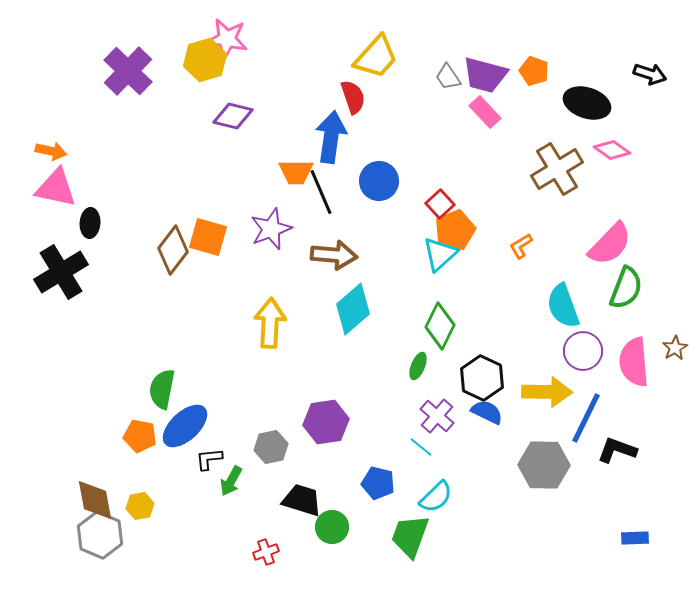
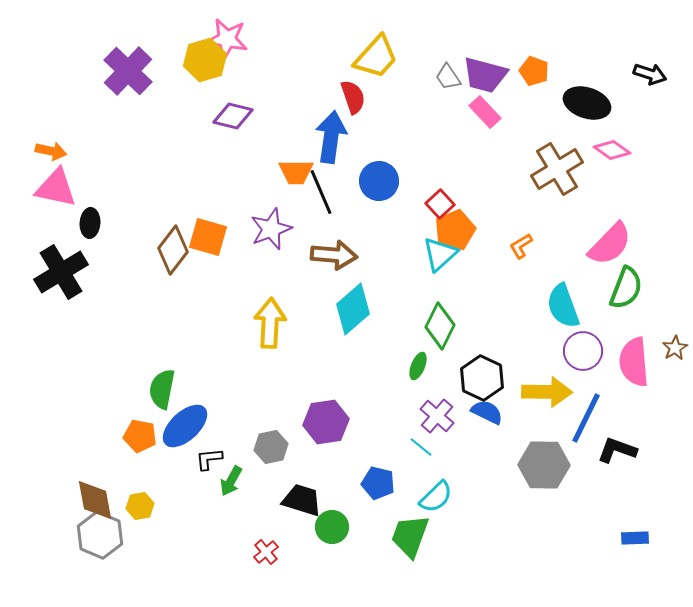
red cross at (266, 552): rotated 20 degrees counterclockwise
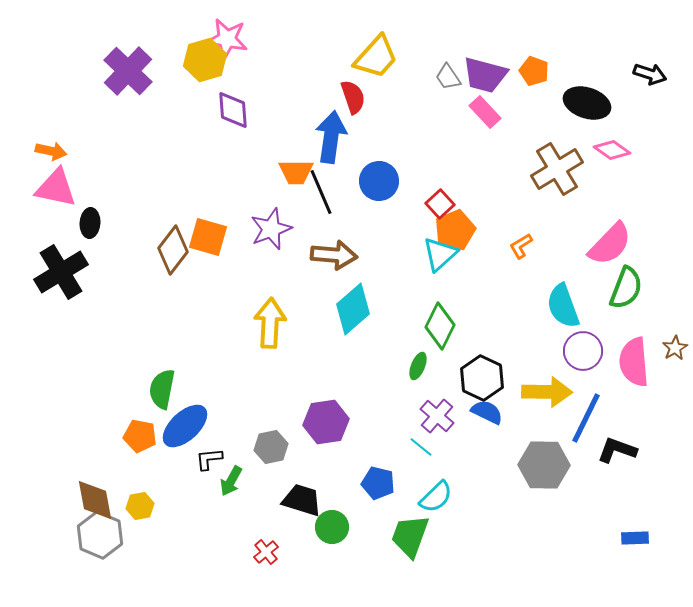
purple diamond at (233, 116): moved 6 px up; rotated 72 degrees clockwise
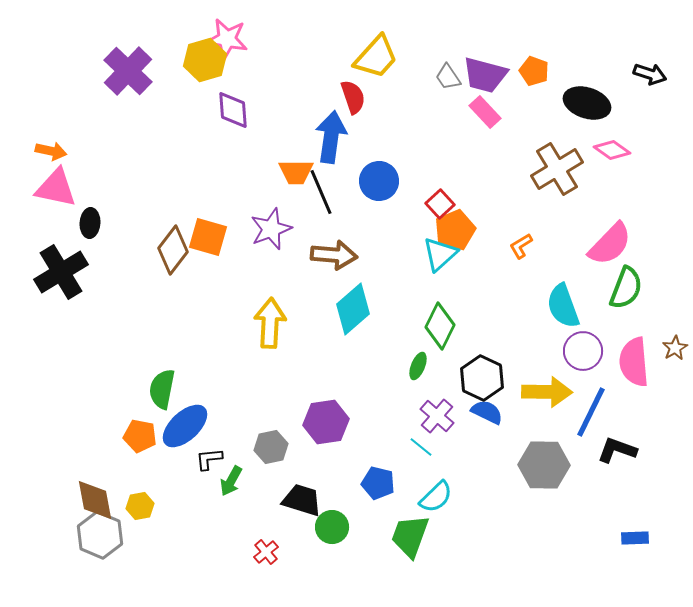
blue line at (586, 418): moved 5 px right, 6 px up
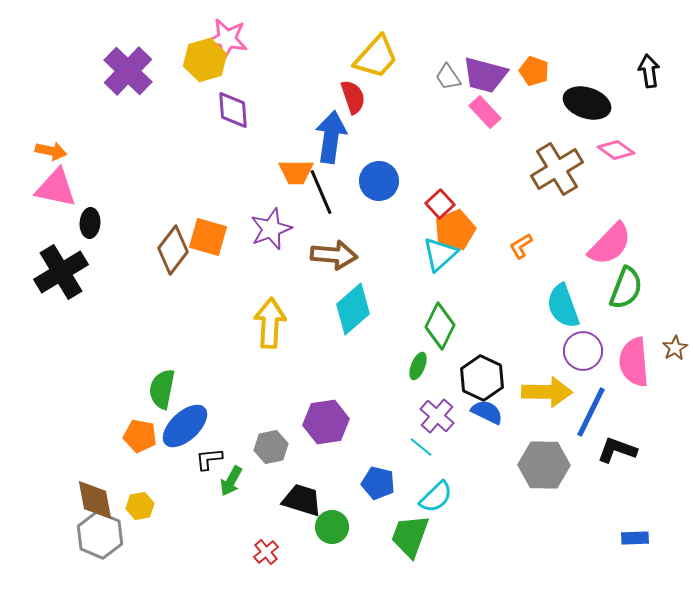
black arrow at (650, 74): moved 1 px left, 3 px up; rotated 116 degrees counterclockwise
pink diamond at (612, 150): moved 4 px right
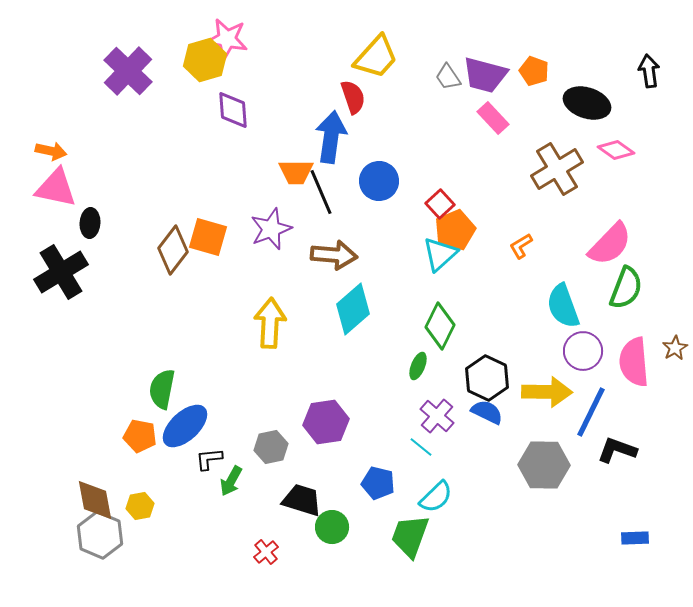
pink rectangle at (485, 112): moved 8 px right, 6 px down
black hexagon at (482, 378): moved 5 px right
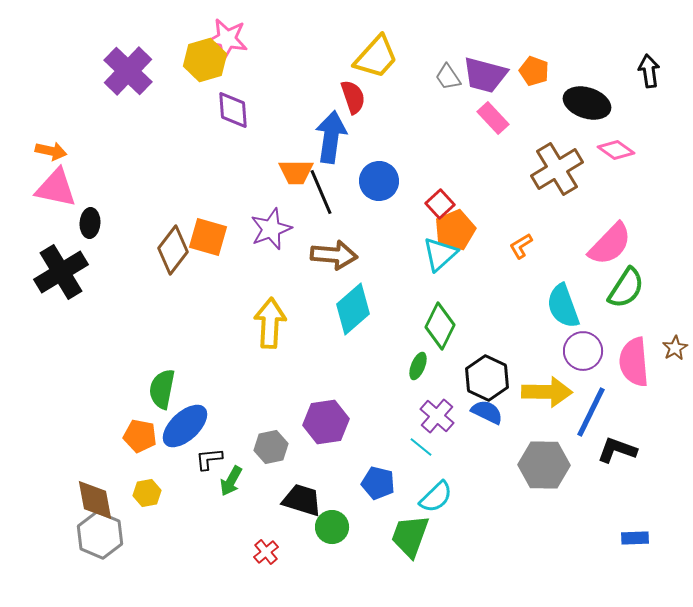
green semicircle at (626, 288): rotated 12 degrees clockwise
yellow hexagon at (140, 506): moved 7 px right, 13 px up
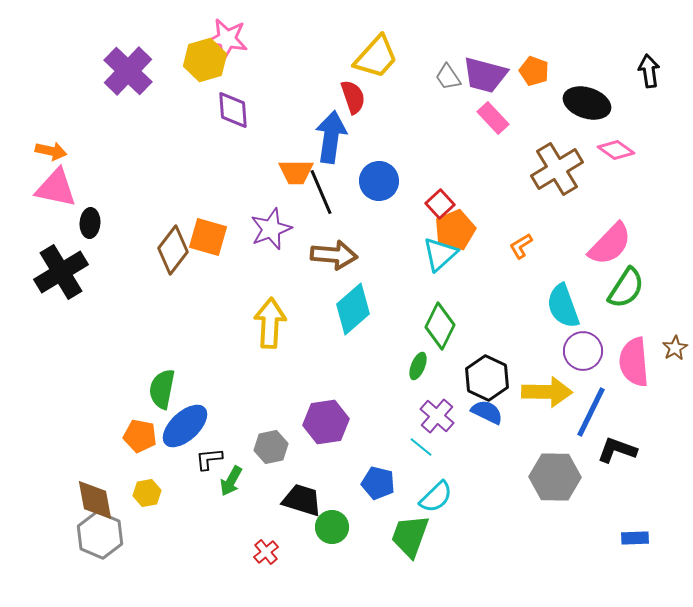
gray hexagon at (544, 465): moved 11 px right, 12 px down
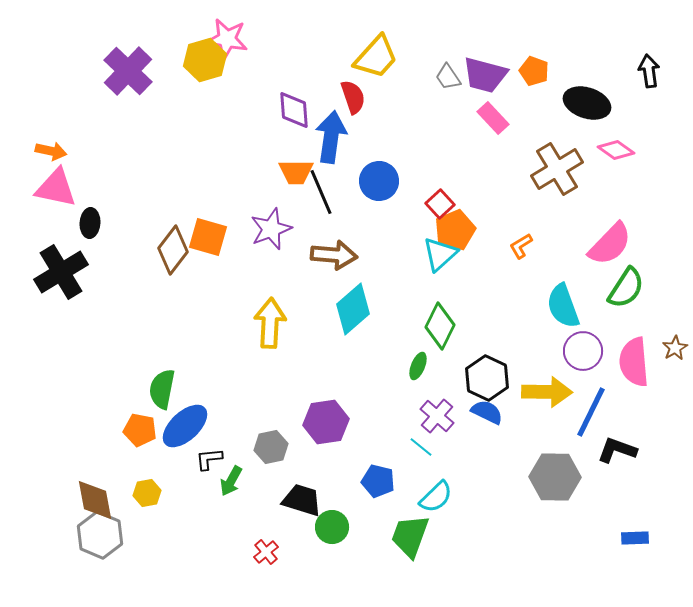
purple diamond at (233, 110): moved 61 px right
orange pentagon at (140, 436): moved 6 px up
blue pentagon at (378, 483): moved 2 px up
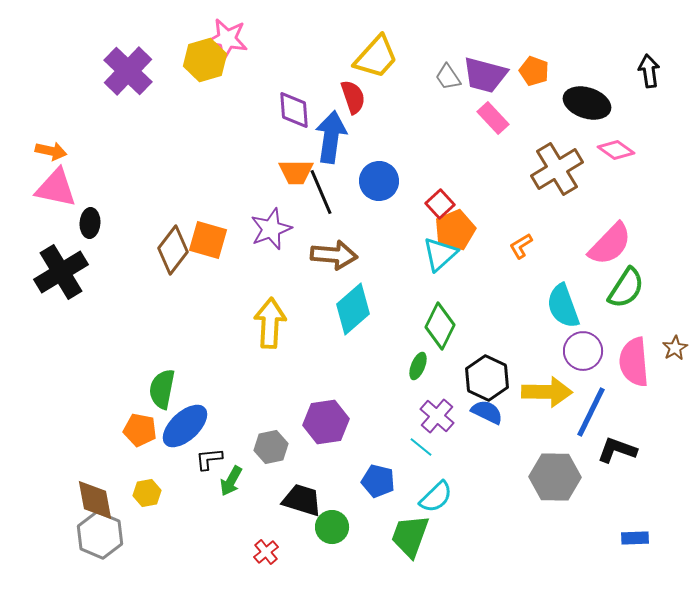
orange square at (208, 237): moved 3 px down
